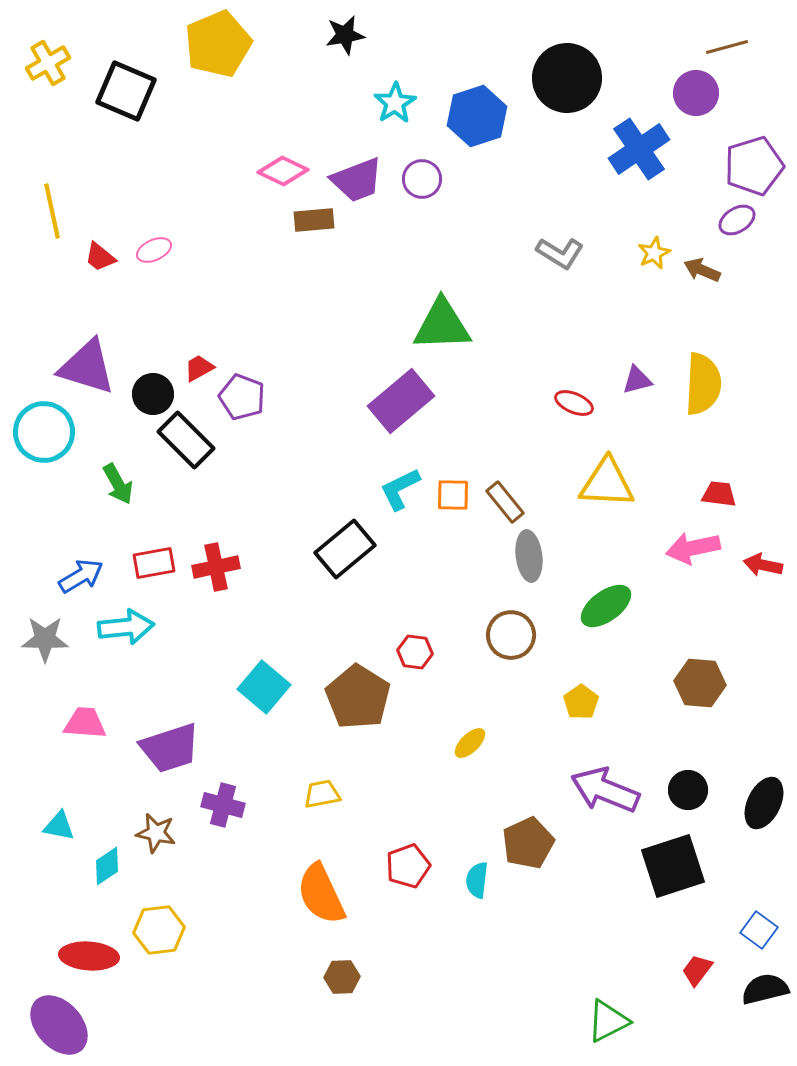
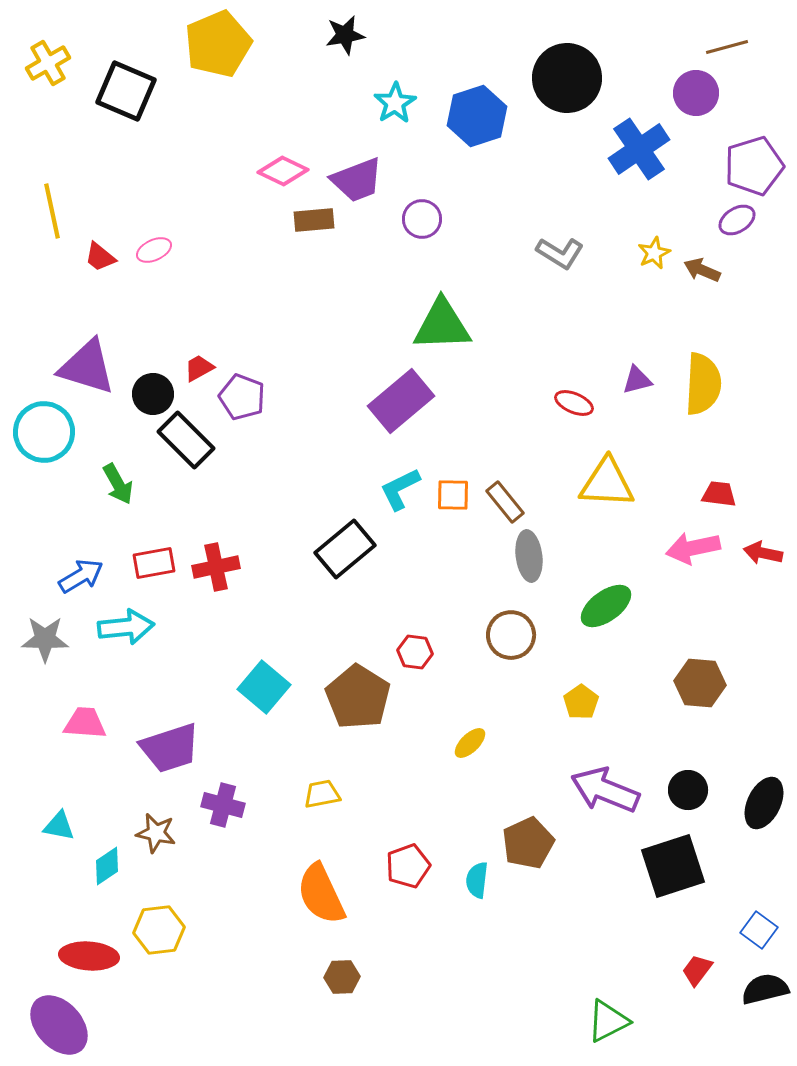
purple circle at (422, 179): moved 40 px down
red arrow at (763, 565): moved 12 px up
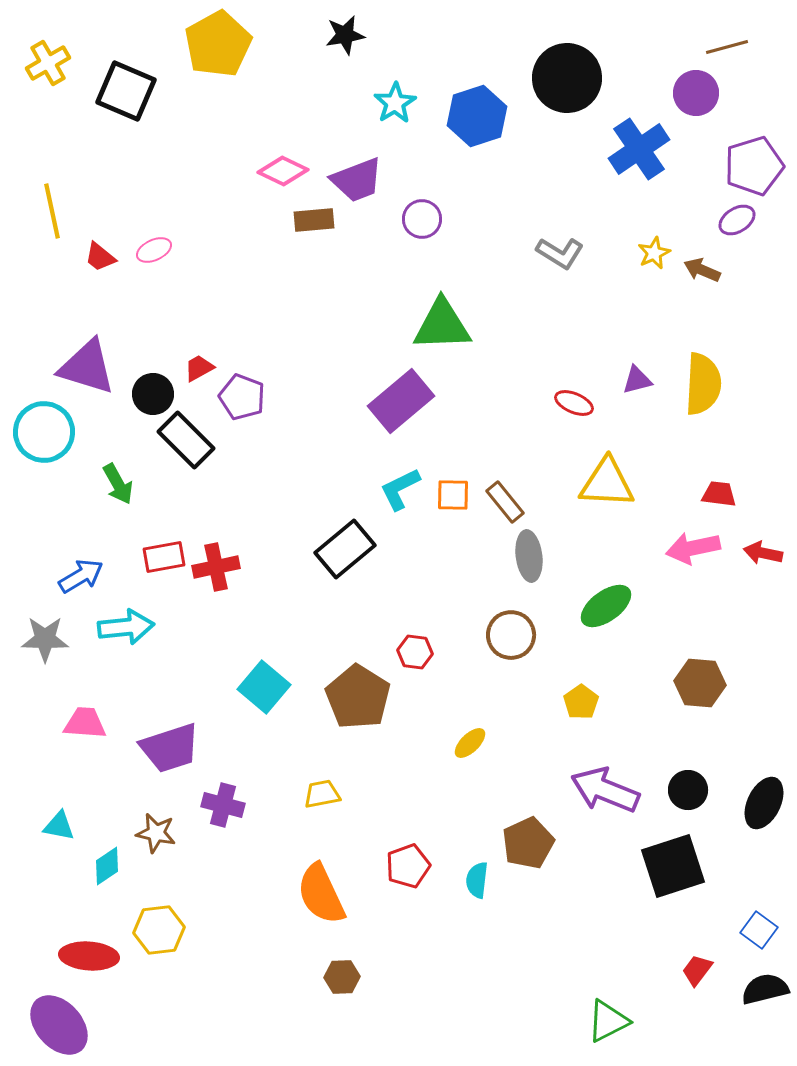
yellow pentagon at (218, 44): rotated 6 degrees counterclockwise
red rectangle at (154, 563): moved 10 px right, 6 px up
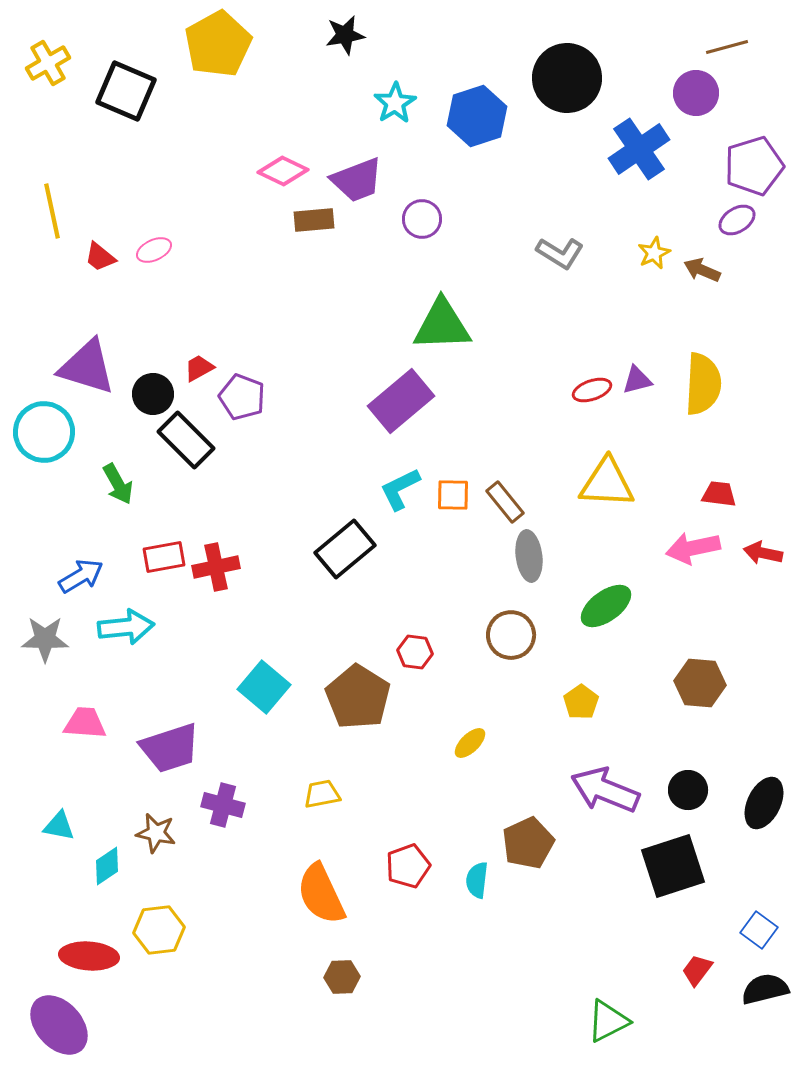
red ellipse at (574, 403): moved 18 px right, 13 px up; rotated 42 degrees counterclockwise
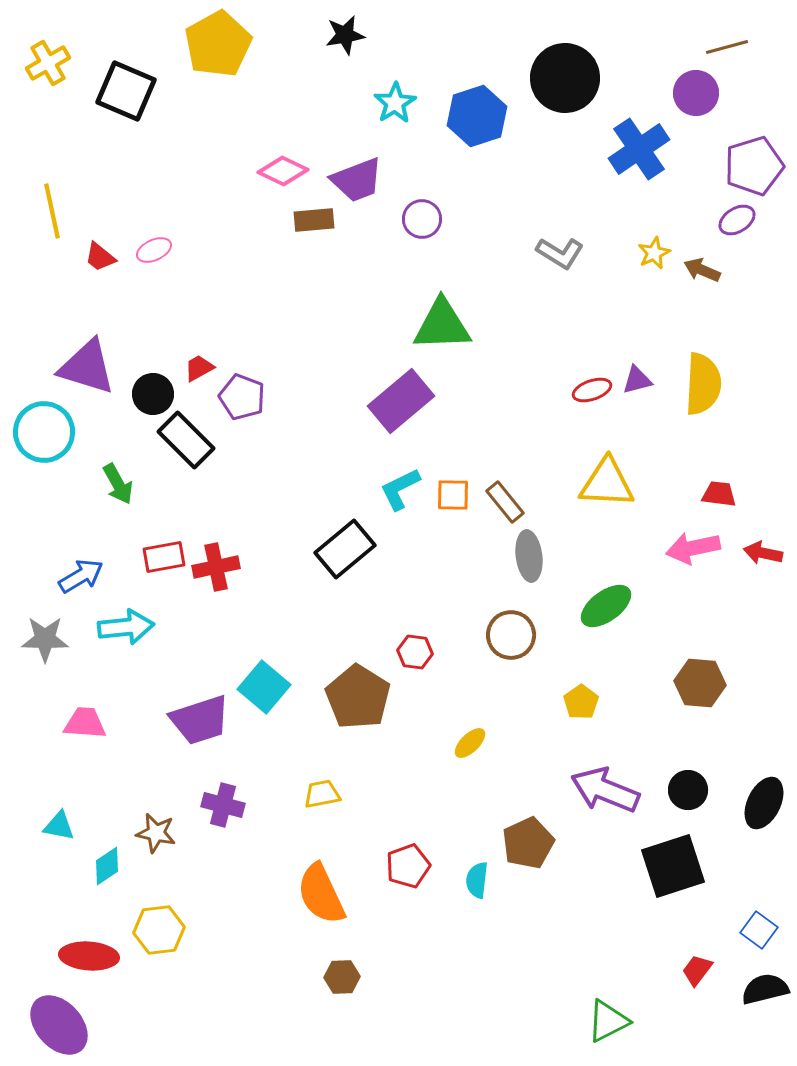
black circle at (567, 78): moved 2 px left
purple trapezoid at (170, 748): moved 30 px right, 28 px up
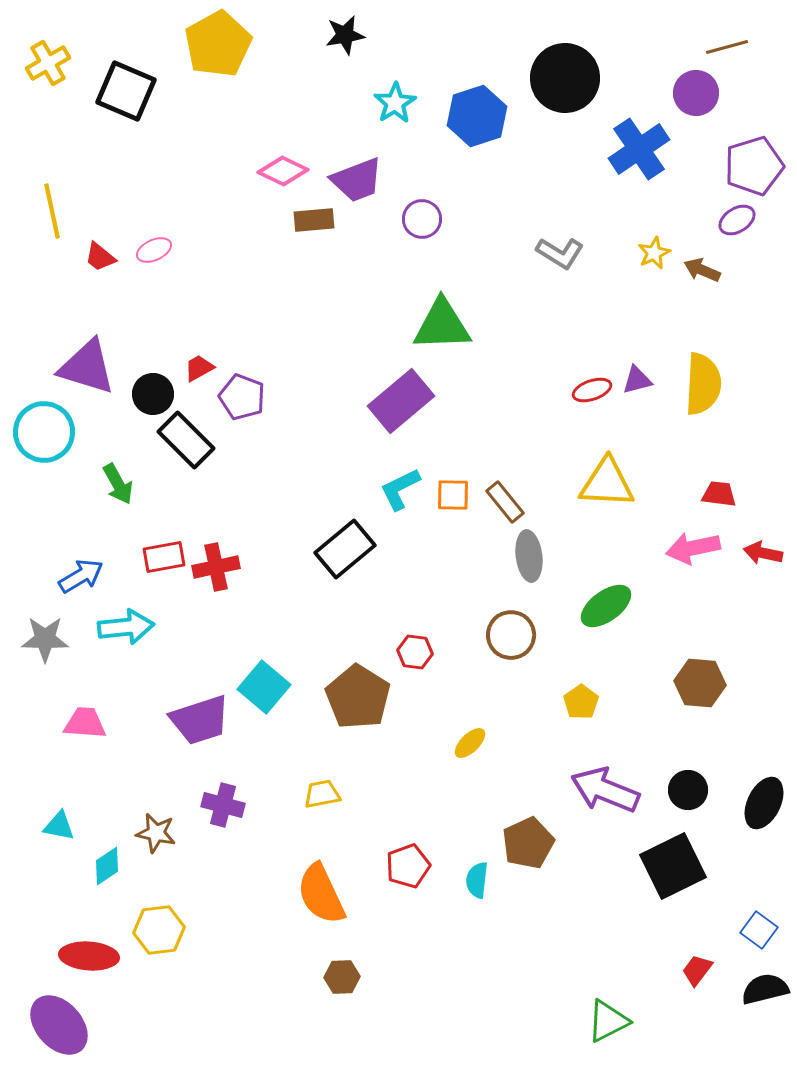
black square at (673, 866): rotated 8 degrees counterclockwise
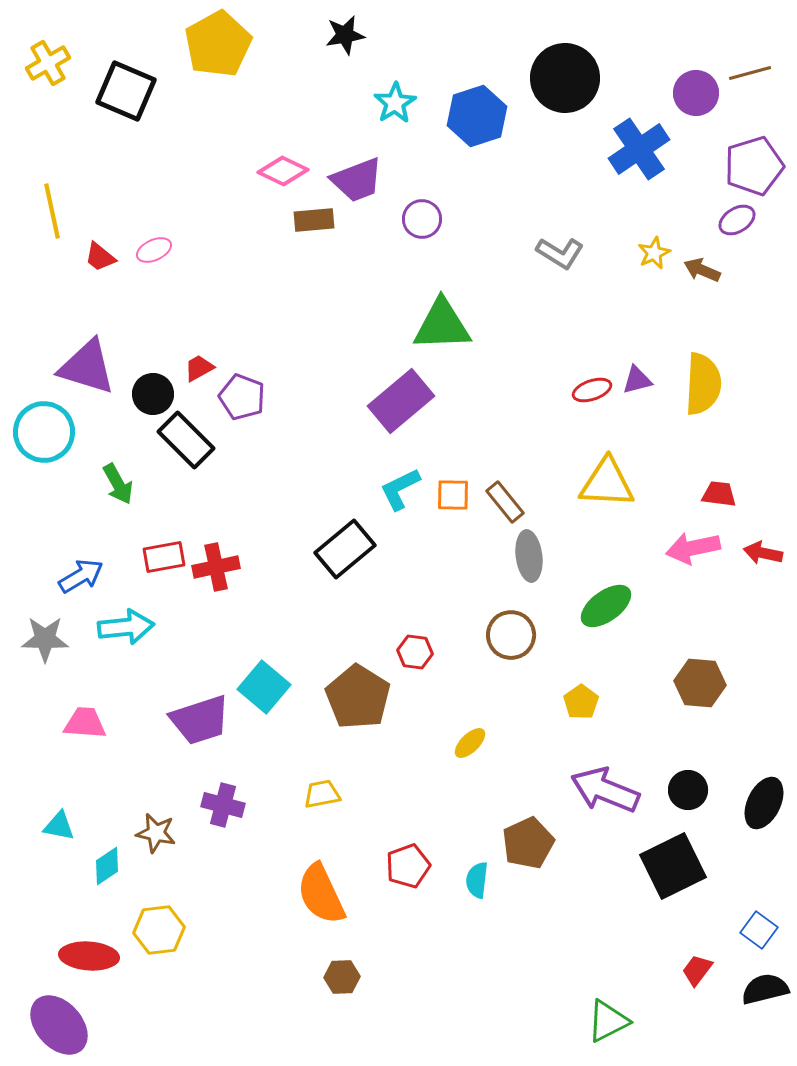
brown line at (727, 47): moved 23 px right, 26 px down
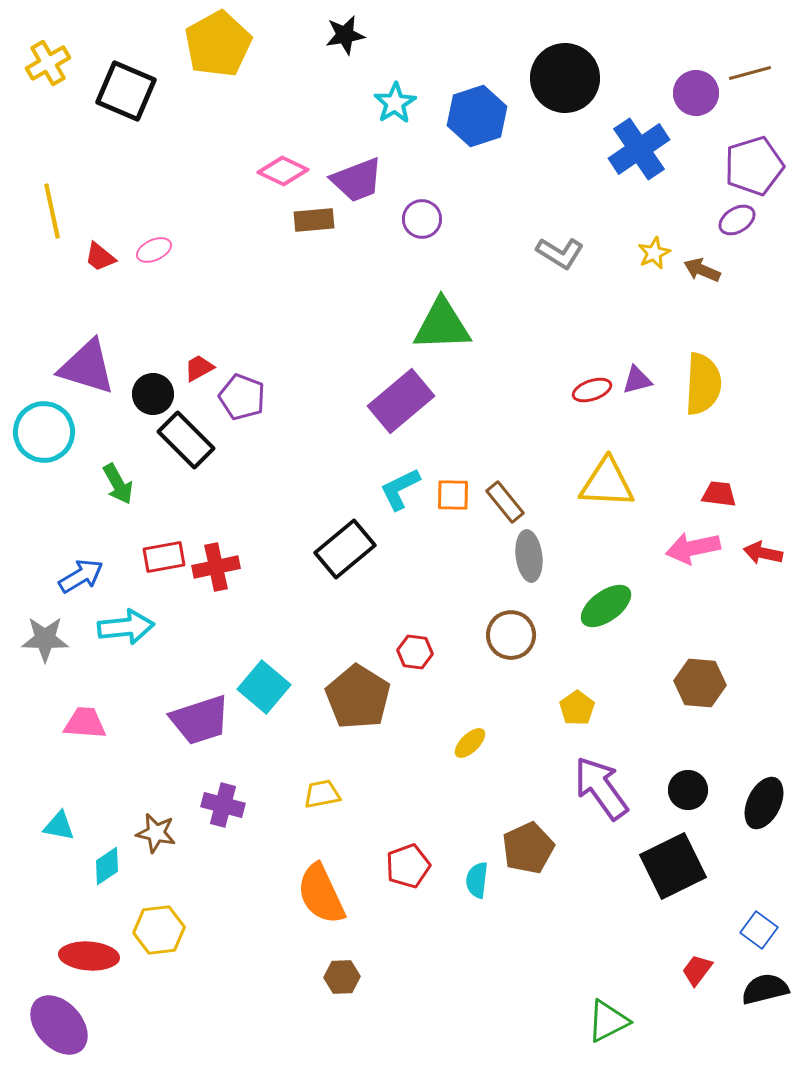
yellow pentagon at (581, 702): moved 4 px left, 6 px down
purple arrow at (605, 790): moved 4 px left, 2 px up; rotated 32 degrees clockwise
brown pentagon at (528, 843): moved 5 px down
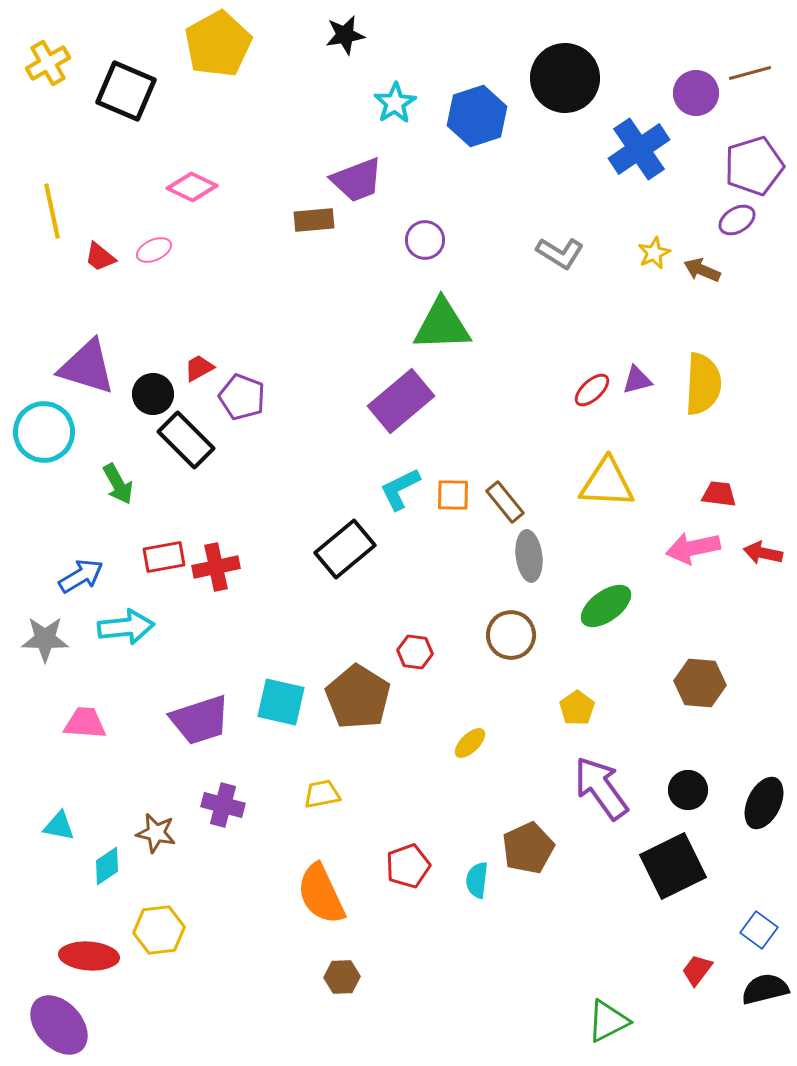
pink diamond at (283, 171): moved 91 px left, 16 px down
purple circle at (422, 219): moved 3 px right, 21 px down
red ellipse at (592, 390): rotated 24 degrees counterclockwise
cyan square at (264, 687): moved 17 px right, 15 px down; rotated 27 degrees counterclockwise
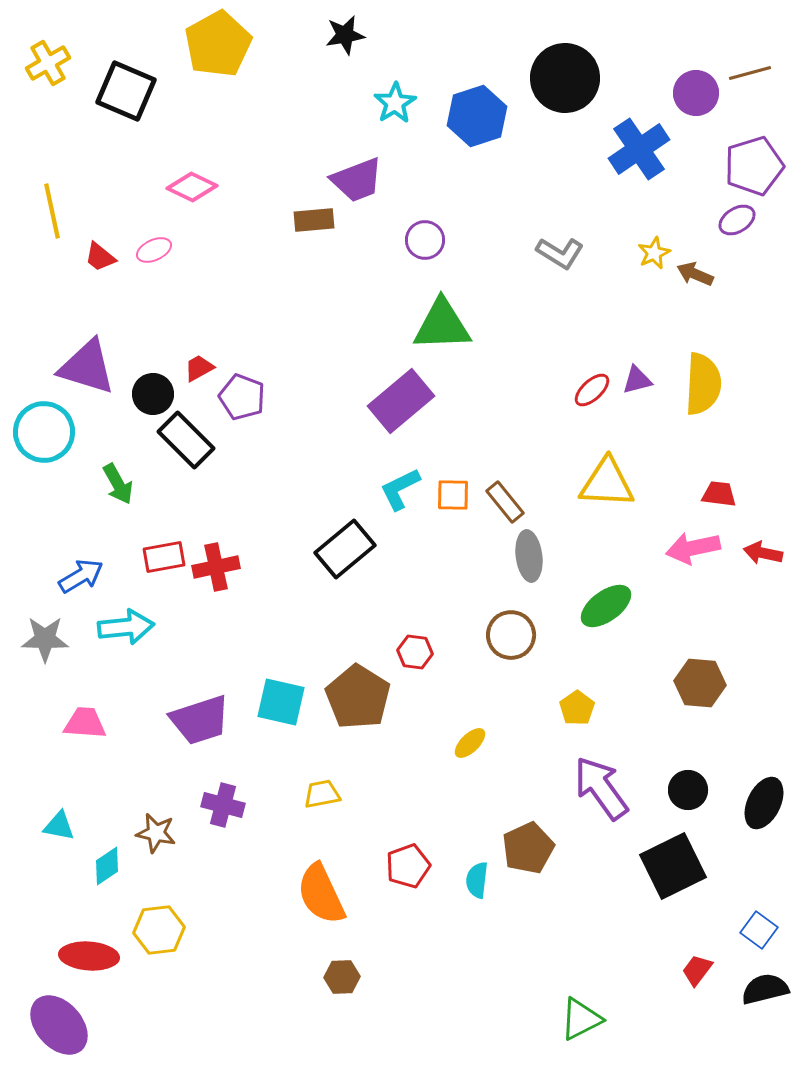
brown arrow at (702, 270): moved 7 px left, 4 px down
green triangle at (608, 1021): moved 27 px left, 2 px up
